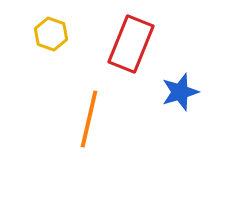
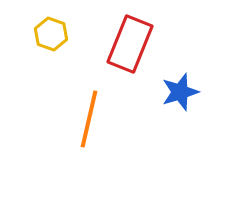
red rectangle: moved 1 px left
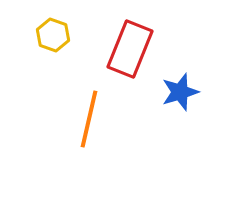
yellow hexagon: moved 2 px right, 1 px down
red rectangle: moved 5 px down
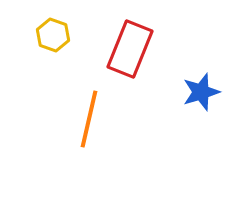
blue star: moved 21 px right
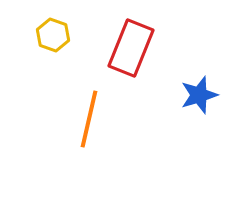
red rectangle: moved 1 px right, 1 px up
blue star: moved 2 px left, 3 px down
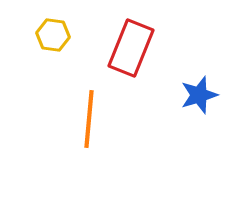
yellow hexagon: rotated 12 degrees counterclockwise
orange line: rotated 8 degrees counterclockwise
